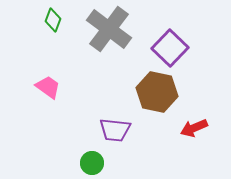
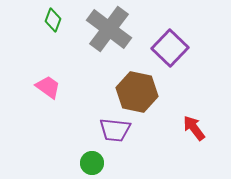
brown hexagon: moved 20 px left
red arrow: rotated 76 degrees clockwise
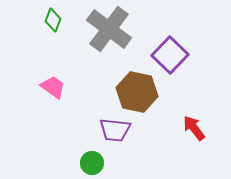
purple square: moved 7 px down
pink trapezoid: moved 5 px right
